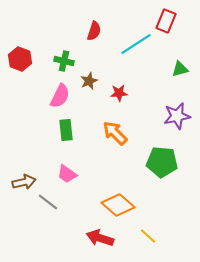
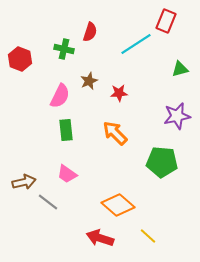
red semicircle: moved 4 px left, 1 px down
green cross: moved 12 px up
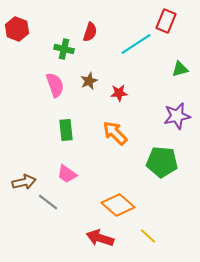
red hexagon: moved 3 px left, 30 px up
pink semicircle: moved 5 px left, 11 px up; rotated 45 degrees counterclockwise
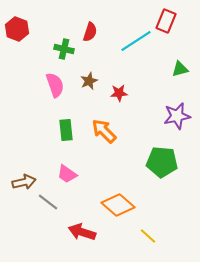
cyan line: moved 3 px up
orange arrow: moved 11 px left, 2 px up
red arrow: moved 18 px left, 6 px up
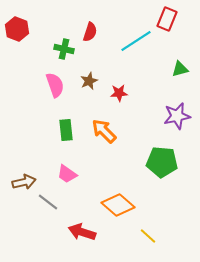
red rectangle: moved 1 px right, 2 px up
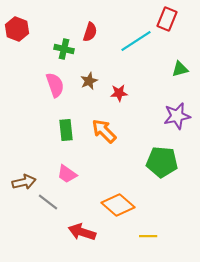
yellow line: rotated 42 degrees counterclockwise
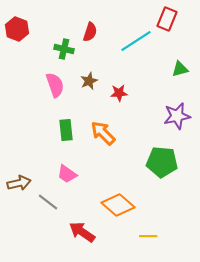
orange arrow: moved 1 px left, 2 px down
brown arrow: moved 5 px left, 1 px down
red arrow: rotated 16 degrees clockwise
